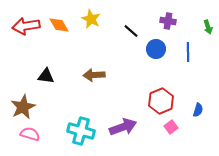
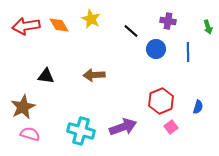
blue semicircle: moved 3 px up
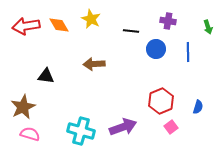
black line: rotated 35 degrees counterclockwise
brown arrow: moved 11 px up
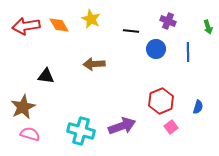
purple cross: rotated 14 degrees clockwise
purple arrow: moved 1 px left, 1 px up
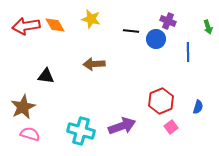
yellow star: rotated 12 degrees counterclockwise
orange diamond: moved 4 px left
blue circle: moved 10 px up
